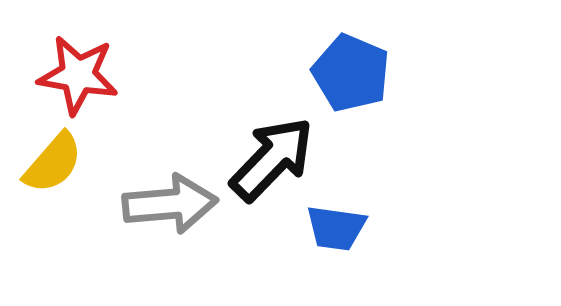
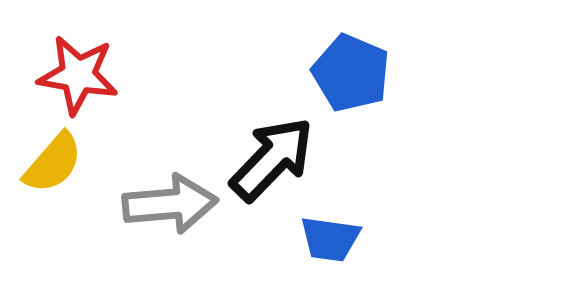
blue trapezoid: moved 6 px left, 11 px down
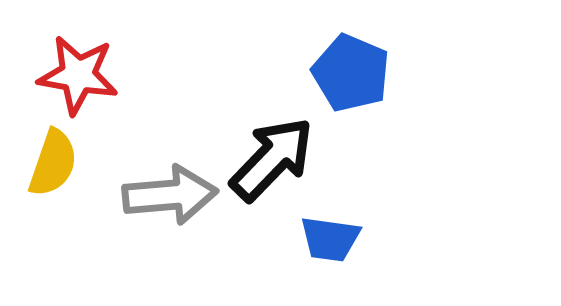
yellow semicircle: rotated 22 degrees counterclockwise
gray arrow: moved 9 px up
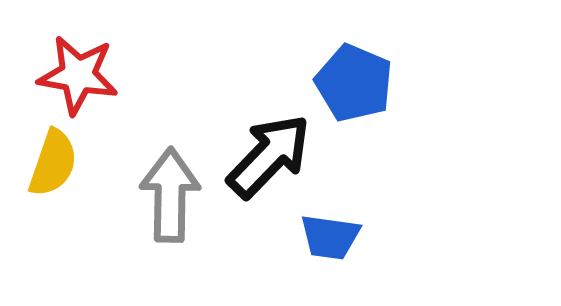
blue pentagon: moved 3 px right, 10 px down
black arrow: moved 3 px left, 3 px up
gray arrow: rotated 84 degrees counterclockwise
blue trapezoid: moved 2 px up
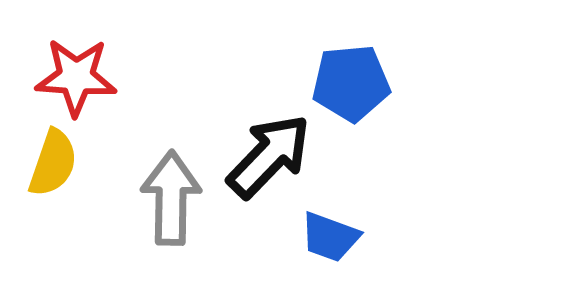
red star: moved 2 px left, 2 px down; rotated 6 degrees counterclockwise
blue pentagon: moved 3 px left; rotated 28 degrees counterclockwise
gray arrow: moved 1 px right, 3 px down
blue trapezoid: rotated 12 degrees clockwise
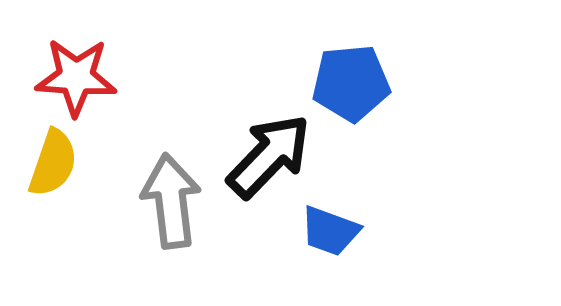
gray arrow: moved 3 px down; rotated 8 degrees counterclockwise
blue trapezoid: moved 6 px up
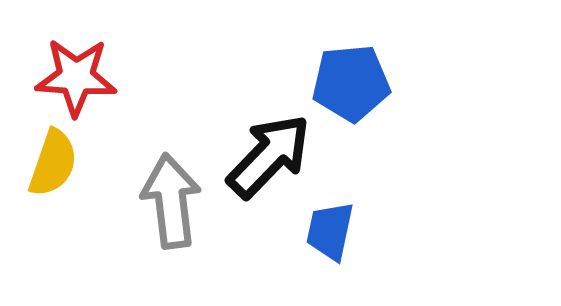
blue trapezoid: rotated 82 degrees clockwise
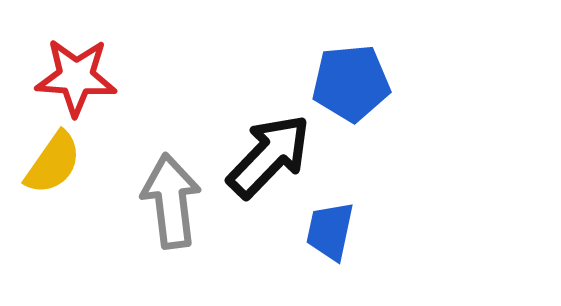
yellow semicircle: rotated 16 degrees clockwise
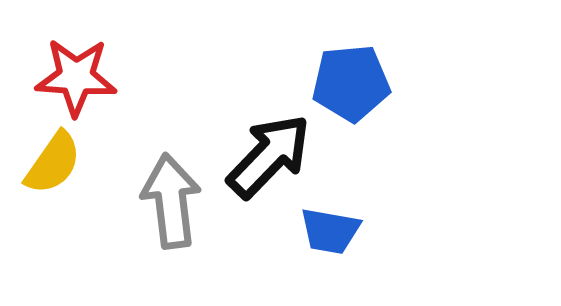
blue trapezoid: rotated 92 degrees counterclockwise
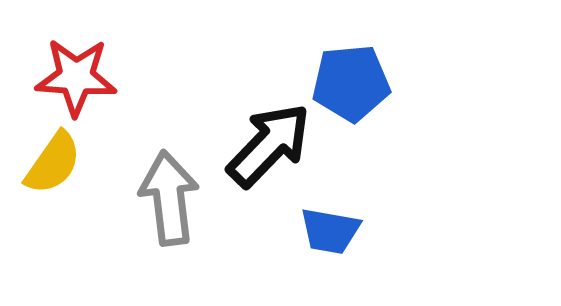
black arrow: moved 11 px up
gray arrow: moved 2 px left, 3 px up
